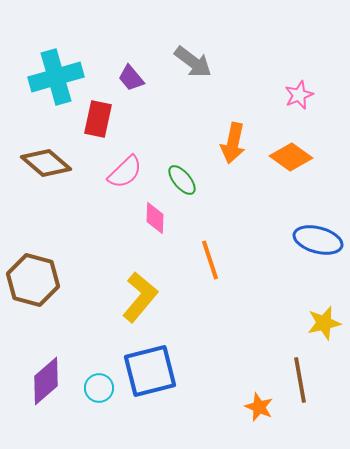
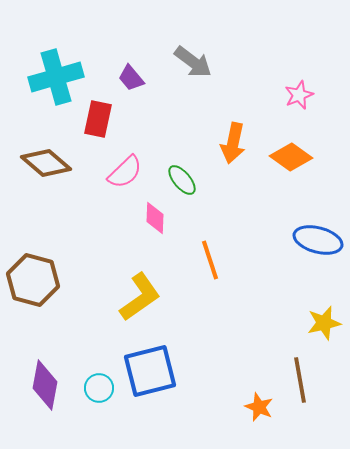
yellow L-shape: rotated 15 degrees clockwise
purple diamond: moved 1 px left, 4 px down; rotated 39 degrees counterclockwise
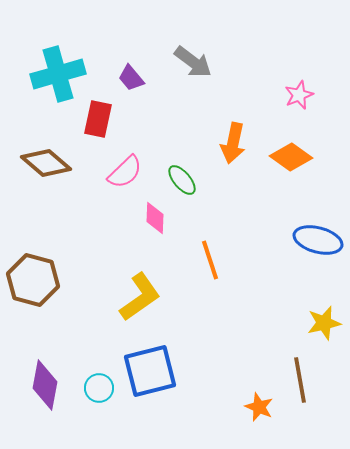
cyan cross: moved 2 px right, 3 px up
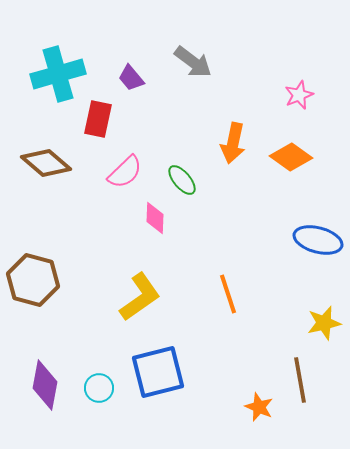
orange line: moved 18 px right, 34 px down
blue square: moved 8 px right, 1 px down
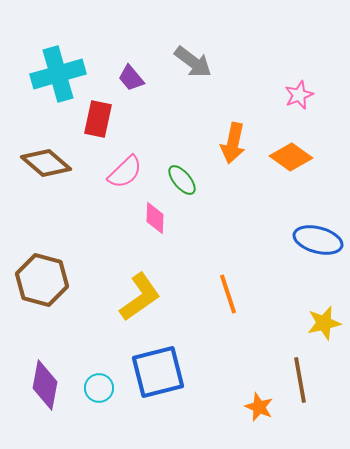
brown hexagon: moved 9 px right
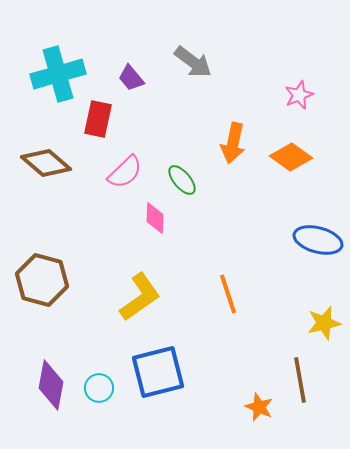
purple diamond: moved 6 px right
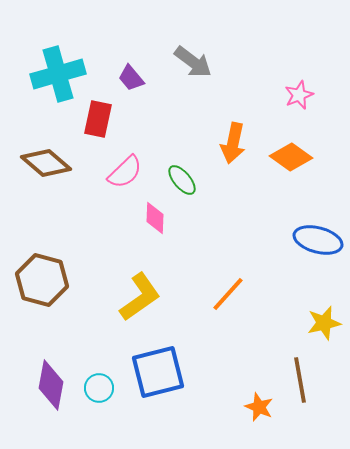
orange line: rotated 60 degrees clockwise
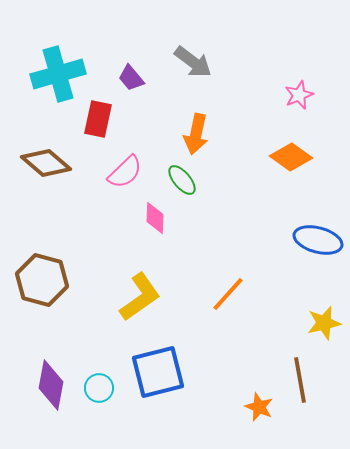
orange arrow: moved 37 px left, 9 px up
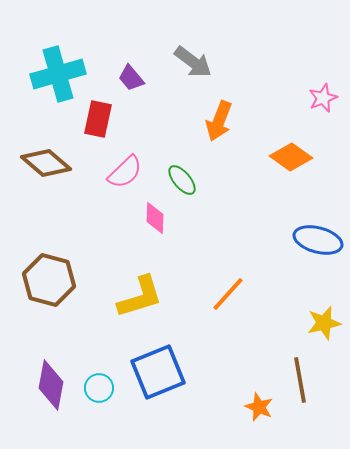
pink star: moved 24 px right, 3 px down
orange arrow: moved 23 px right, 13 px up; rotated 9 degrees clockwise
brown hexagon: moved 7 px right
yellow L-shape: rotated 18 degrees clockwise
blue square: rotated 8 degrees counterclockwise
